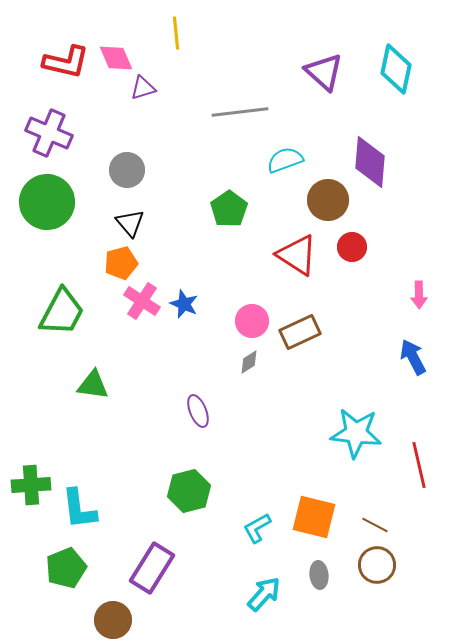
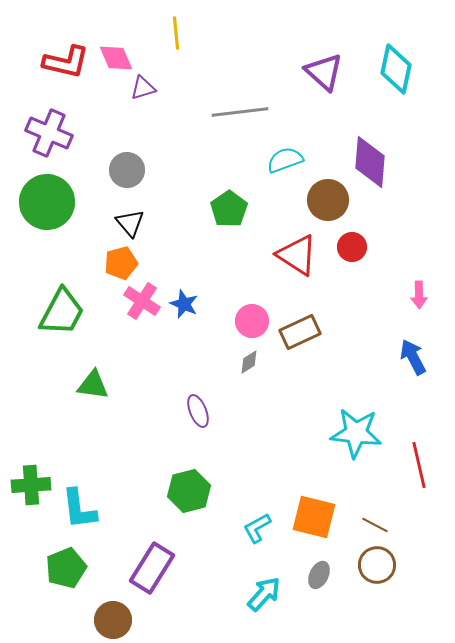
gray ellipse at (319, 575): rotated 32 degrees clockwise
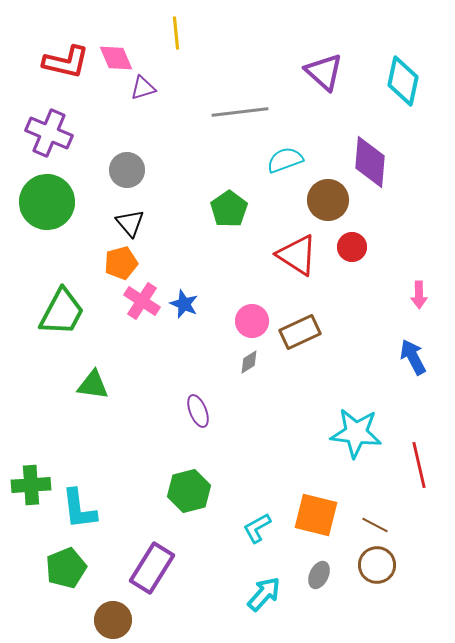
cyan diamond at (396, 69): moved 7 px right, 12 px down
orange square at (314, 517): moved 2 px right, 2 px up
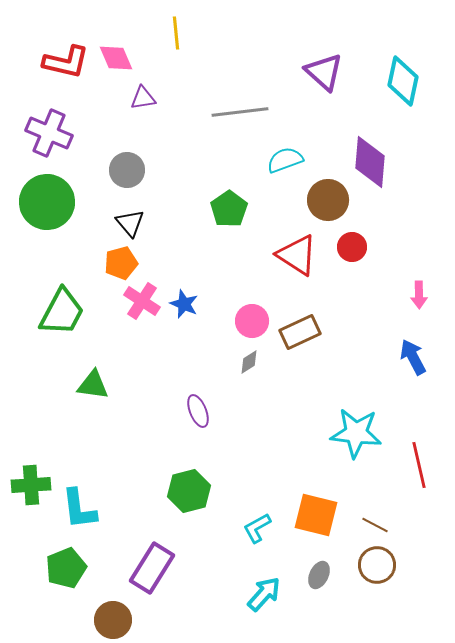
purple triangle at (143, 88): moved 10 px down; rotated 8 degrees clockwise
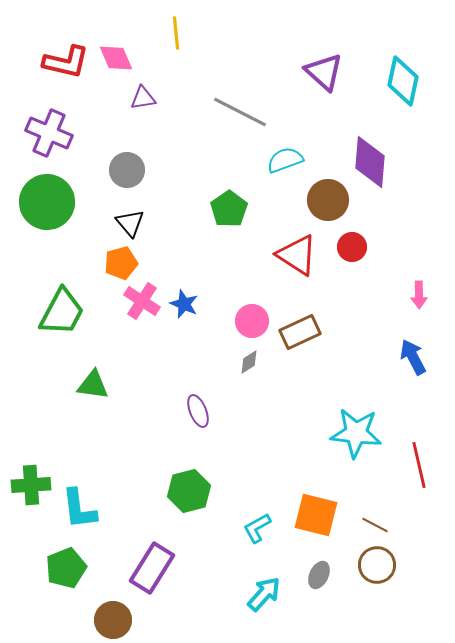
gray line at (240, 112): rotated 34 degrees clockwise
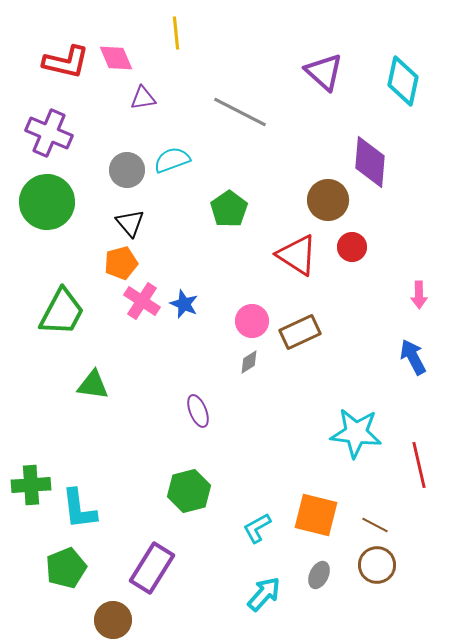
cyan semicircle at (285, 160): moved 113 px left
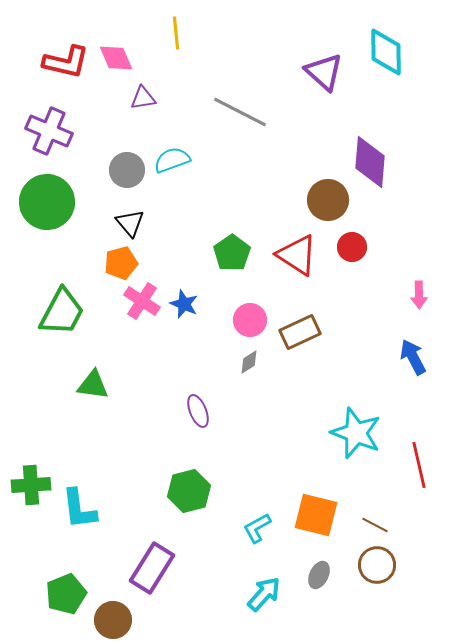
cyan diamond at (403, 81): moved 17 px left, 29 px up; rotated 12 degrees counterclockwise
purple cross at (49, 133): moved 2 px up
green pentagon at (229, 209): moved 3 px right, 44 px down
pink circle at (252, 321): moved 2 px left, 1 px up
cyan star at (356, 433): rotated 15 degrees clockwise
green pentagon at (66, 568): moved 26 px down
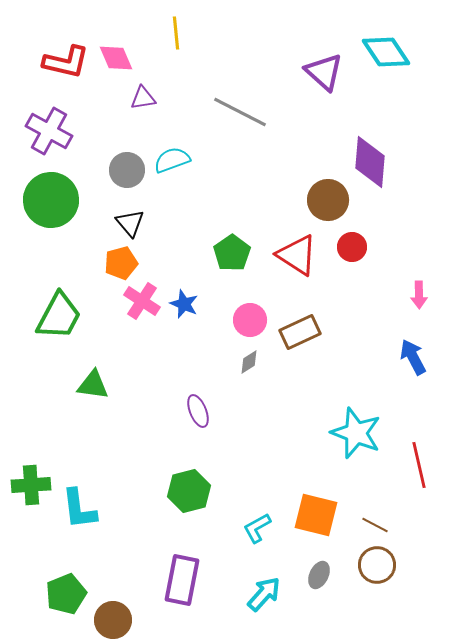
cyan diamond at (386, 52): rotated 33 degrees counterclockwise
purple cross at (49, 131): rotated 6 degrees clockwise
green circle at (47, 202): moved 4 px right, 2 px up
green trapezoid at (62, 312): moved 3 px left, 4 px down
purple rectangle at (152, 568): moved 30 px right, 12 px down; rotated 21 degrees counterclockwise
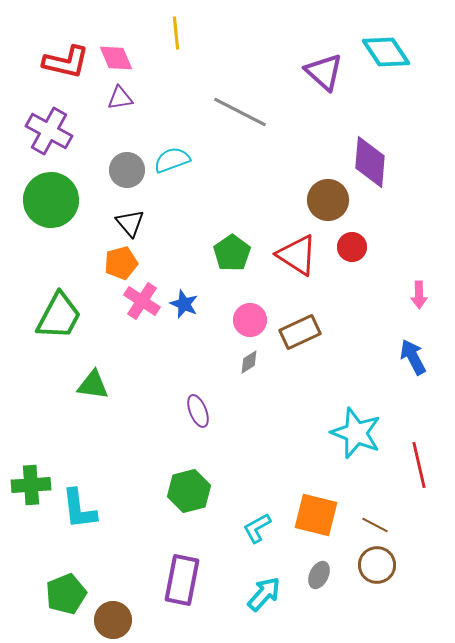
purple triangle at (143, 98): moved 23 px left
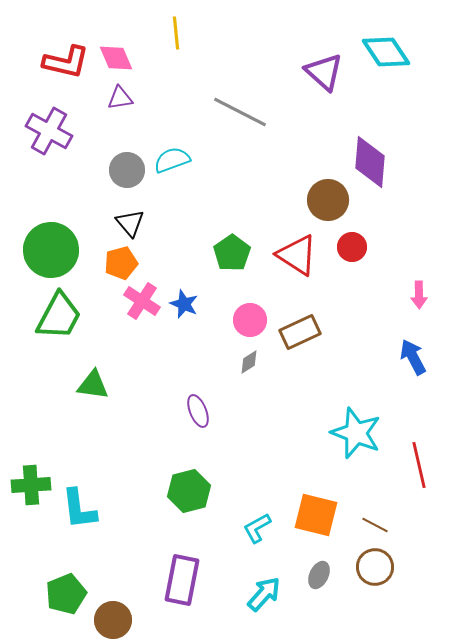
green circle at (51, 200): moved 50 px down
brown circle at (377, 565): moved 2 px left, 2 px down
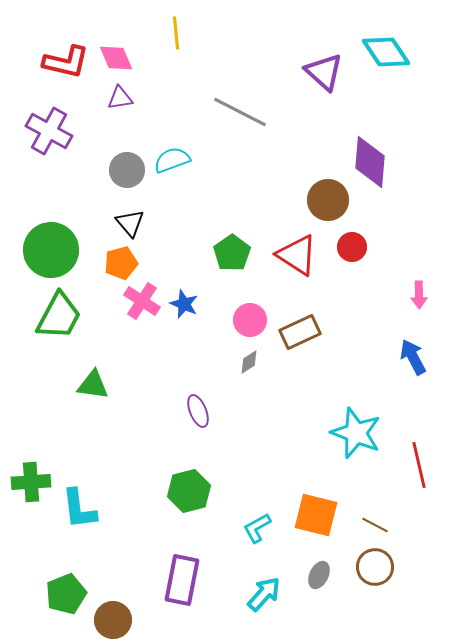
green cross at (31, 485): moved 3 px up
